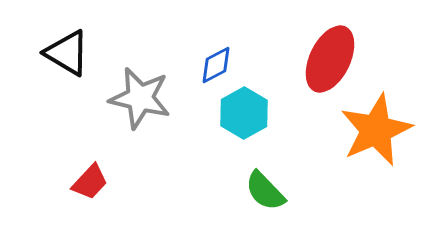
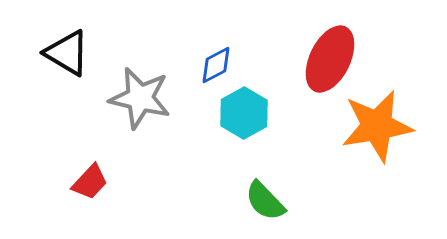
orange star: moved 1 px right, 4 px up; rotated 14 degrees clockwise
green semicircle: moved 10 px down
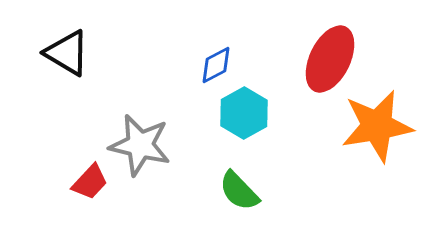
gray star: moved 47 px down
green semicircle: moved 26 px left, 10 px up
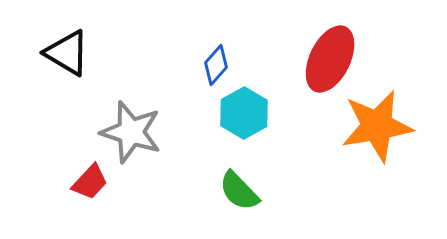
blue diamond: rotated 21 degrees counterclockwise
gray star: moved 9 px left, 13 px up; rotated 4 degrees clockwise
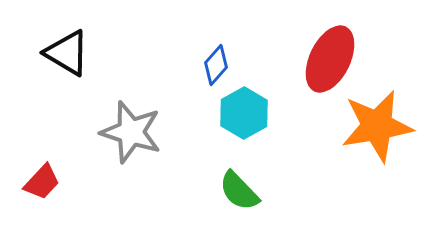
red trapezoid: moved 48 px left
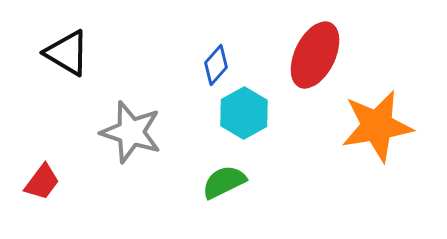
red ellipse: moved 15 px left, 4 px up
red trapezoid: rotated 6 degrees counterclockwise
green semicircle: moved 15 px left, 9 px up; rotated 108 degrees clockwise
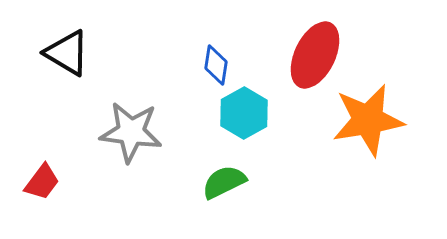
blue diamond: rotated 33 degrees counterclockwise
orange star: moved 9 px left, 6 px up
gray star: rotated 10 degrees counterclockwise
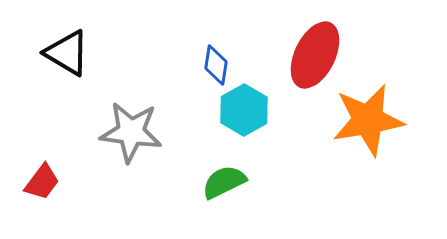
cyan hexagon: moved 3 px up
